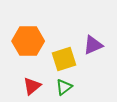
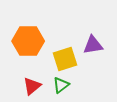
purple triangle: rotated 15 degrees clockwise
yellow square: moved 1 px right
green triangle: moved 3 px left, 2 px up
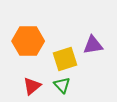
green triangle: moved 1 px right; rotated 36 degrees counterclockwise
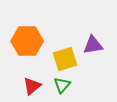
orange hexagon: moved 1 px left
green triangle: rotated 24 degrees clockwise
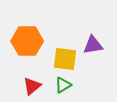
yellow square: rotated 25 degrees clockwise
green triangle: moved 1 px right; rotated 18 degrees clockwise
